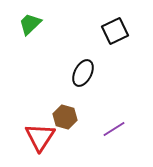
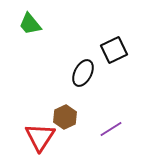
green trapezoid: rotated 85 degrees counterclockwise
black square: moved 1 px left, 19 px down
brown hexagon: rotated 20 degrees clockwise
purple line: moved 3 px left
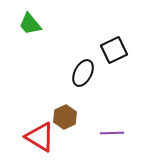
purple line: moved 1 px right, 4 px down; rotated 30 degrees clockwise
red triangle: rotated 32 degrees counterclockwise
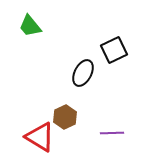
green trapezoid: moved 2 px down
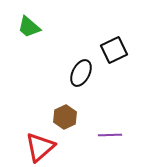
green trapezoid: moved 1 px left, 1 px down; rotated 10 degrees counterclockwise
black ellipse: moved 2 px left
purple line: moved 2 px left, 2 px down
red triangle: moved 10 px down; rotated 48 degrees clockwise
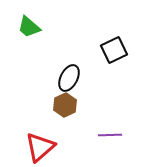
black ellipse: moved 12 px left, 5 px down
brown hexagon: moved 12 px up
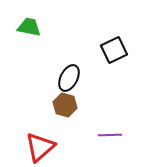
green trapezoid: rotated 150 degrees clockwise
brown hexagon: rotated 20 degrees counterclockwise
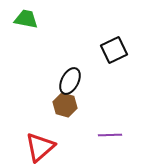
green trapezoid: moved 3 px left, 8 px up
black ellipse: moved 1 px right, 3 px down
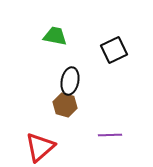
green trapezoid: moved 29 px right, 17 px down
black ellipse: rotated 16 degrees counterclockwise
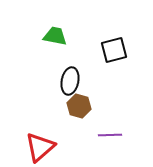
black square: rotated 12 degrees clockwise
brown hexagon: moved 14 px right, 1 px down
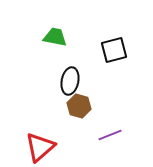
green trapezoid: moved 1 px down
purple line: rotated 20 degrees counterclockwise
